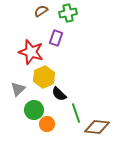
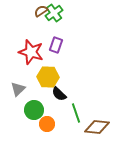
green cross: moved 14 px left; rotated 24 degrees counterclockwise
purple rectangle: moved 7 px down
yellow hexagon: moved 4 px right; rotated 25 degrees clockwise
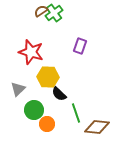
purple rectangle: moved 24 px right, 1 px down
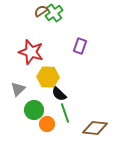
green line: moved 11 px left
brown diamond: moved 2 px left, 1 px down
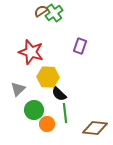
green line: rotated 12 degrees clockwise
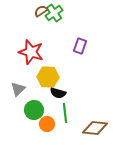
black semicircle: moved 1 px left, 1 px up; rotated 28 degrees counterclockwise
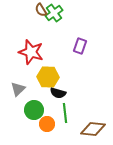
brown semicircle: moved 1 px up; rotated 88 degrees counterclockwise
brown diamond: moved 2 px left, 1 px down
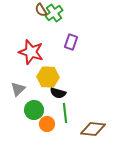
purple rectangle: moved 9 px left, 4 px up
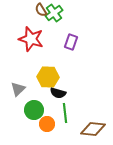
red star: moved 13 px up
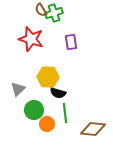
green cross: rotated 18 degrees clockwise
purple rectangle: rotated 28 degrees counterclockwise
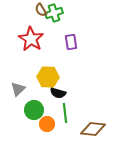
red star: rotated 15 degrees clockwise
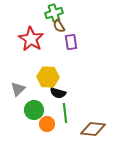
brown semicircle: moved 18 px right, 16 px down
